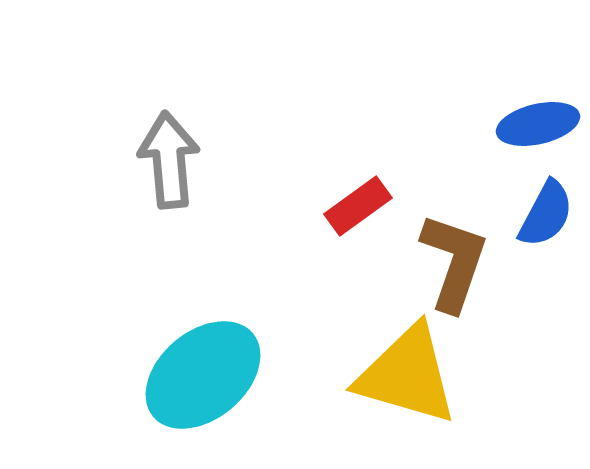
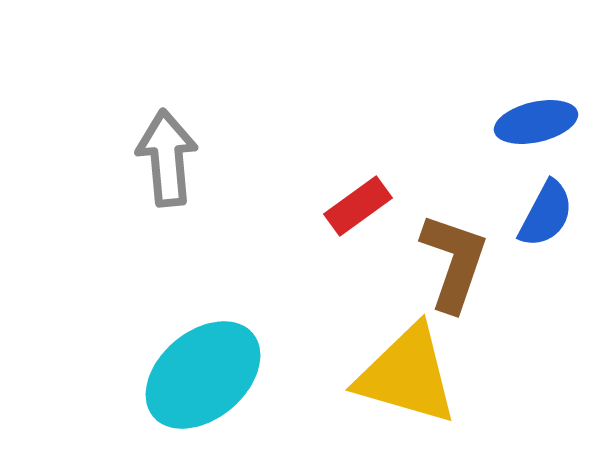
blue ellipse: moved 2 px left, 2 px up
gray arrow: moved 2 px left, 2 px up
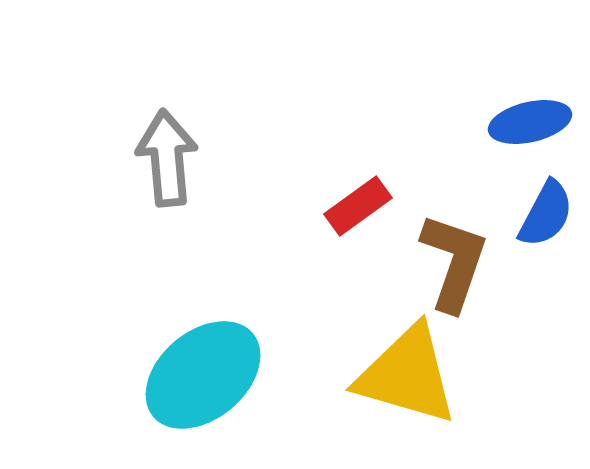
blue ellipse: moved 6 px left
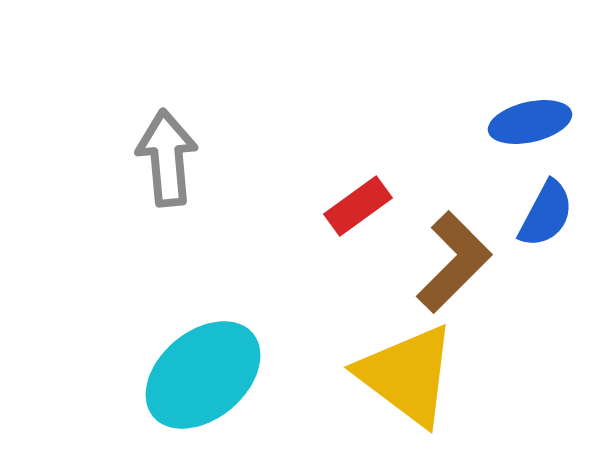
brown L-shape: rotated 26 degrees clockwise
yellow triangle: rotated 21 degrees clockwise
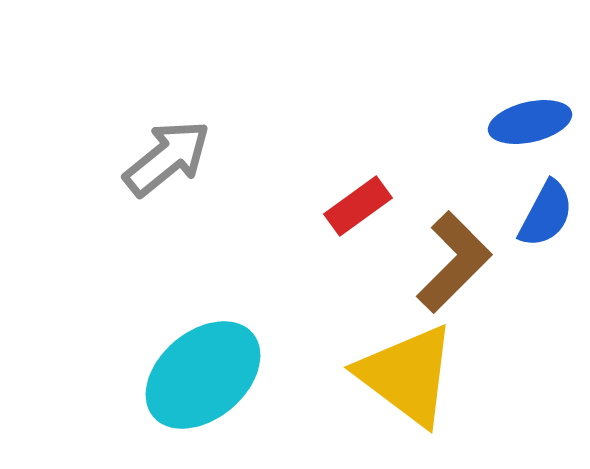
gray arrow: rotated 56 degrees clockwise
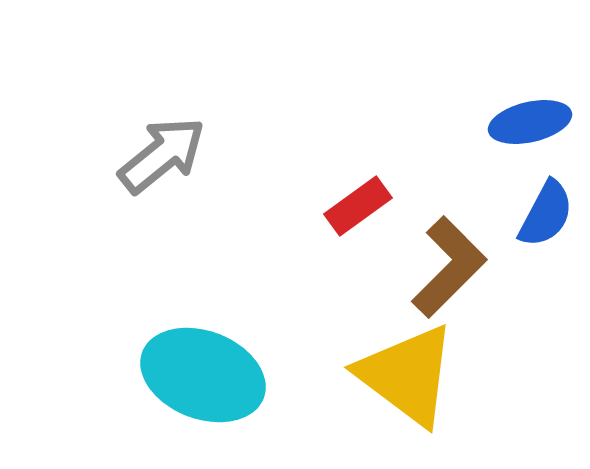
gray arrow: moved 5 px left, 3 px up
brown L-shape: moved 5 px left, 5 px down
cyan ellipse: rotated 61 degrees clockwise
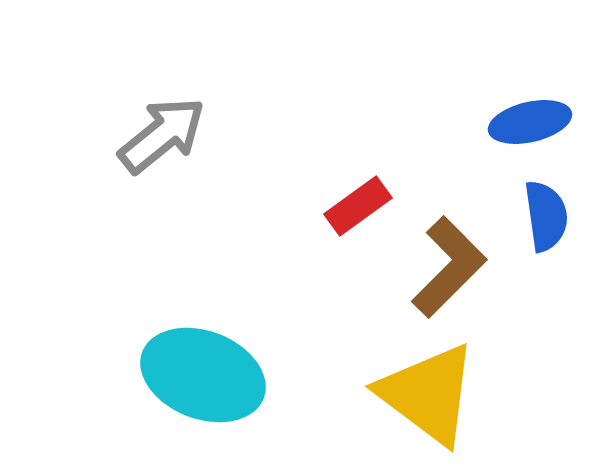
gray arrow: moved 20 px up
blue semicircle: moved 2 px down; rotated 36 degrees counterclockwise
yellow triangle: moved 21 px right, 19 px down
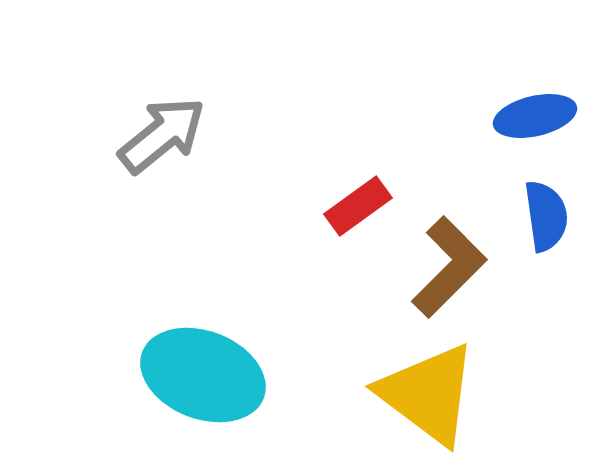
blue ellipse: moved 5 px right, 6 px up
